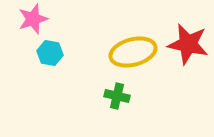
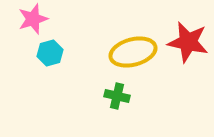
red star: moved 2 px up
cyan hexagon: rotated 25 degrees counterclockwise
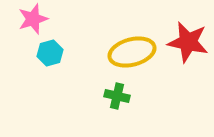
yellow ellipse: moved 1 px left
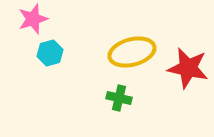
red star: moved 26 px down
green cross: moved 2 px right, 2 px down
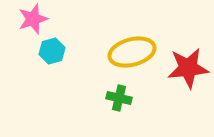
cyan hexagon: moved 2 px right, 2 px up
red star: rotated 18 degrees counterclockwise
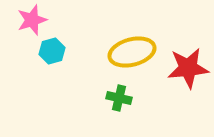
pink star: moved 1 px left, 1 px down
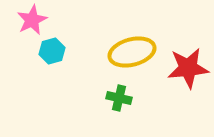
pink star: rotated 8 degrees counterclockwise
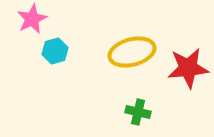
pink star: moved 1 px up
cyan hexagon: moved 3 px right
green cross: moved 19 px right, 14 px down
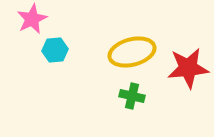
cyan hexagon: moved 1 px up; rotated 10 degrees clockwise
green cross: moved 6 px left, 16 px up
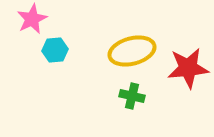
yellow ellipse: moved 1 px up
